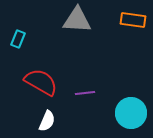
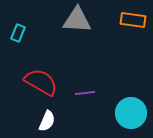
cyan rectangle: moved 6 px up
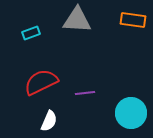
cyan rectangle: moved 13 px right; rotated 48 degrees clockwise
red semicircle: rotated 56 degrees counterclockwise
white semicircle: moved 2 px right
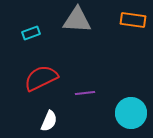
red semicircle: moved 4 px up
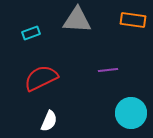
purple line: moved 23 px right, 23 px up
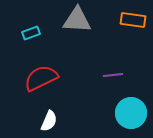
purple line: moved 5 px right, 5 px down
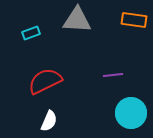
orange rectangle: moved 1 px right
red semicircle: moved 4 px right, 3 px down
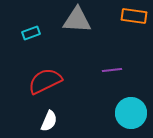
orange rectangle: moved 4 px up
purple line: moved 1 px left, 5 px up
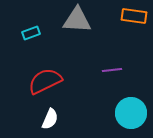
white semicircle: moved 1 px right, 2 px up
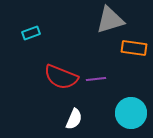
orange rectangle: moved 32 px down
gray triangle: moved 33 px right; rotated 20 degrees counterclockwise
purple line: moved 16 px left, 9 px down
red semicircle: moved 16 px right, 4 px up; rotated 132 degrees counterclockwise
white semicircle: moved 24 px right
